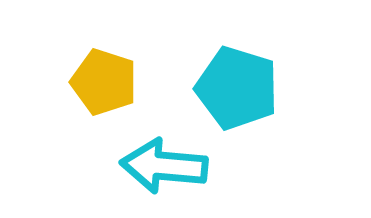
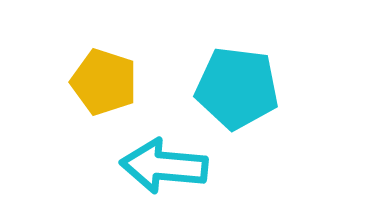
cyan pentagon: rotated 10 degrees counterclockwise
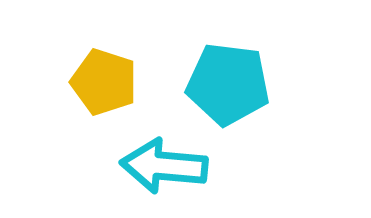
cyan pentagon: moved 9 px left, 4 px up
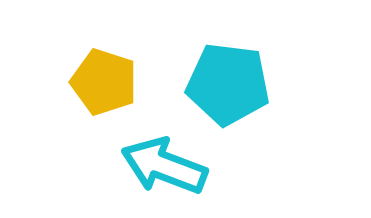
cyan arrow: rotated 16 degrees clockwise
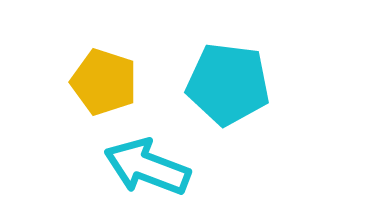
cyan arrow: moved 17 px left, 1 px down
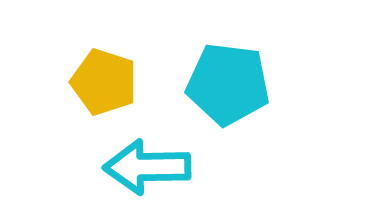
cyan arrow: rotated 22 degrees counterclockwise
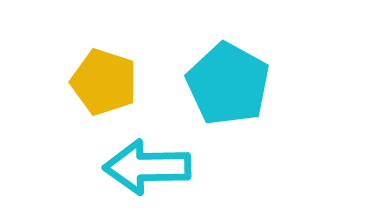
cyan pentagon: rotated 22 degrees clockwise
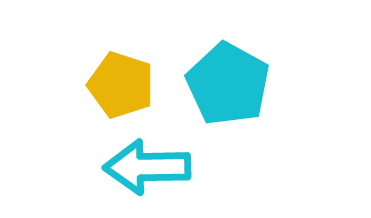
yellow pentagon: moved 17 px right, 3 px down
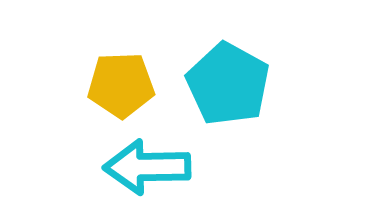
yellow pentagon: rotated 20 degrees counterclockwise
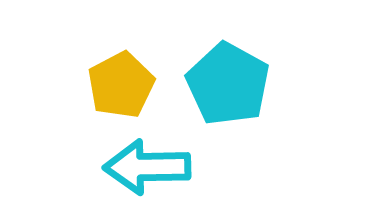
yellow pentagon: rotated 26 degrees counterclockwise
